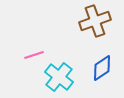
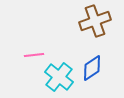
pink line: rotated 12 degrees clockwise
blue diamond: moved 10 px left
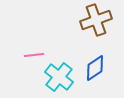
brown cross: moved 1 px right, 1 px up
blue diamond: moved 3 px right
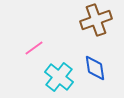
pink line: moved 7 px up; rotated 30 degrees counterclockwise
blue diamond: rotated 64 degrees counterclockwise
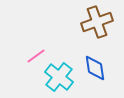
brown cross: moved 1 px right, 2 px down
pink line: moved 2 px right, 8 px down
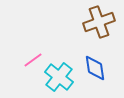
brown cross: moved 2 px right
pink line: moved 3 px left, 4 px down
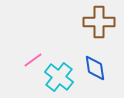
brown cross: rotated 20 degrees clockwise
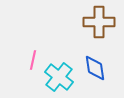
pink line: rotated 42 degrees counterclockwise
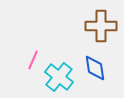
brown cross: moved 2 px right, 4 px down
pink line: rotated 12 degrees clockwise
